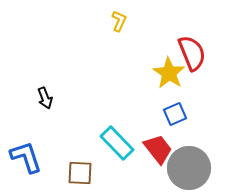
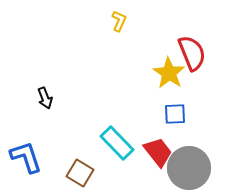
blue square: rotated 20 degrees clockwise
red trapezoid: moved 3 px down
brown square: rotated 28 degrees clockwise
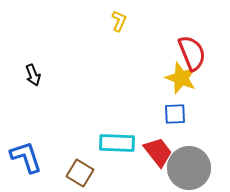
yellow star: moved 12 px right, 5 px down; rotated 12 degrees counterclockwise
black arrow: moved 12 px left, 23 px up
cyan rectangle: rotated 44 degrees counterclockwise
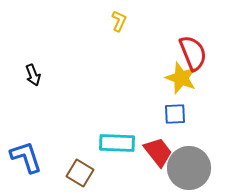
red semicircle: moved 1 px right
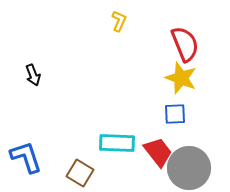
red semicircle: moved 8 px left, 9 px up
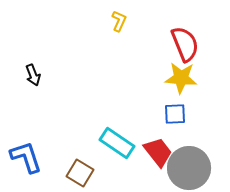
yellow star: rotated 16 degrees counterclockwise
cyan rectangle: rotated 32 degrees clockwise
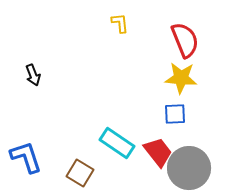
yellow L-shape: moved 1 px right, 2 px down; rotated 30 degrees counterclockwise
red semicircle: moved 4 px up
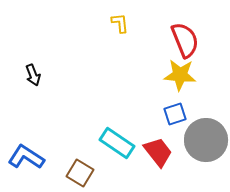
yellow star: moved 1 px left, 3 px up
blue square: rotated 15 degrees counterclockwise
blue L-shape: rotated 39 degrees counterclockwise
gray circle: moved 17 px right, 28 px up
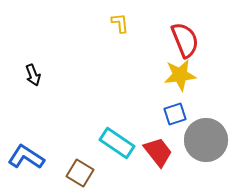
yellow star: rotated 12 degrees counterclockwise
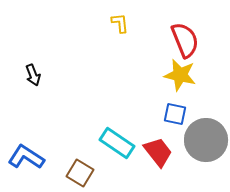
yellow star: rotated 20 degrees clockwise
blue square: rotated 30 degrees clockwise
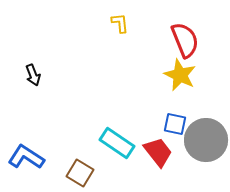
yellow star: rotated 12 degrees clockwise
blue square: moved 10 px down
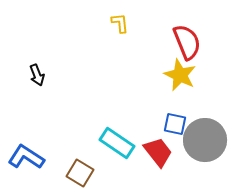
red semicircle: moved 2 px right, 2 px down
black arrow: moved 4 px right
gray circle: moved 1 px left
